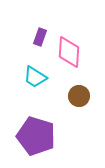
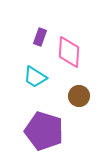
purple pentagon: moved 8 px right, 5 px up
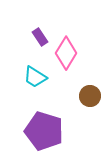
purple rectangle: rotated 54 degrees counterclockwise
pink diamond: moved 3 px left, 1 px down; rotated 28 degrees clockwise
brown circle: moved 11 px right
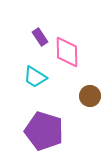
pink diamond: moved 1 px right, 1 px up; rotated 32 degrees counterclockwise
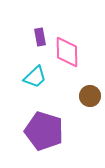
purple rectangle: rotated 24 degrees clockwise
cyan trapezoid: rotated 75 degrees counterclockwise
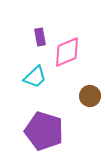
pink diamond: rotated 68 degrees clockwise
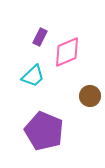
purple rectangle: rotated 36 degrees clockwise
cyan trapezoid: moved 2 px left, 1 px up
purple pentagon: rotated 6 degrees clockwise
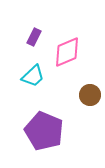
purple rectangle: moved 6 px left
brown circle: moved 1 px up
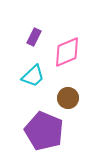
brown circle: moved 22 px left, 3 px down
